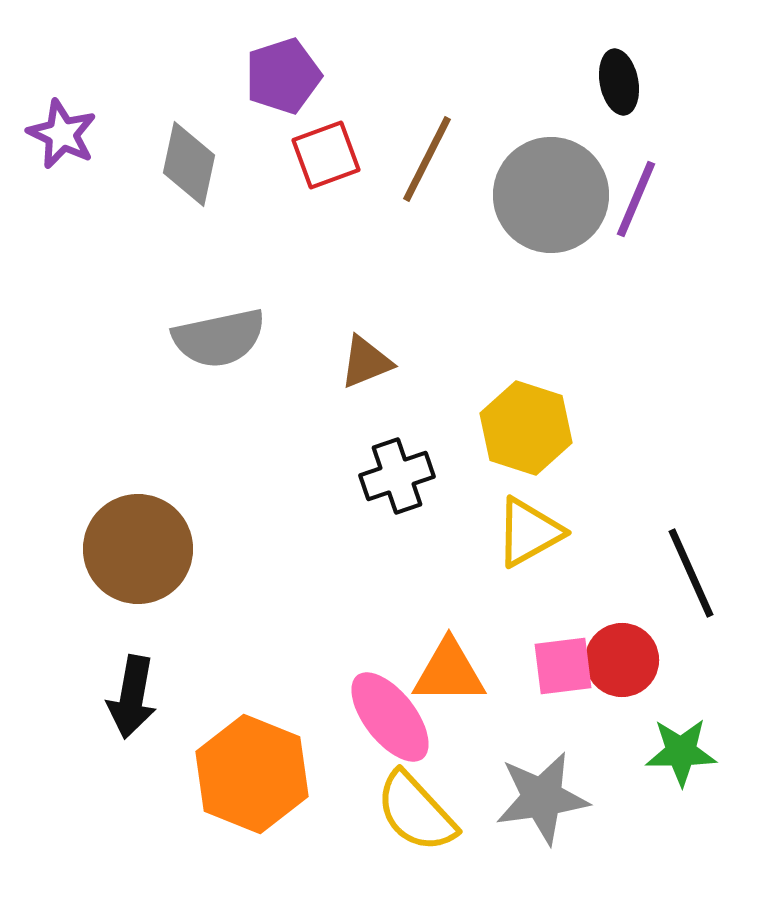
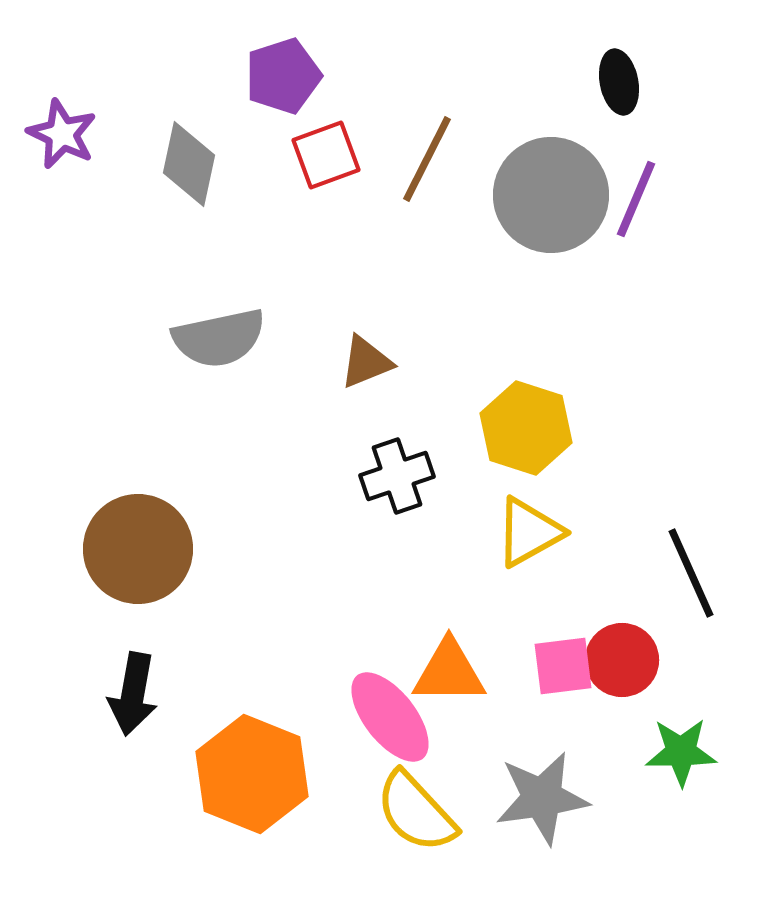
black arrow: moved 1 px right, 3 px up
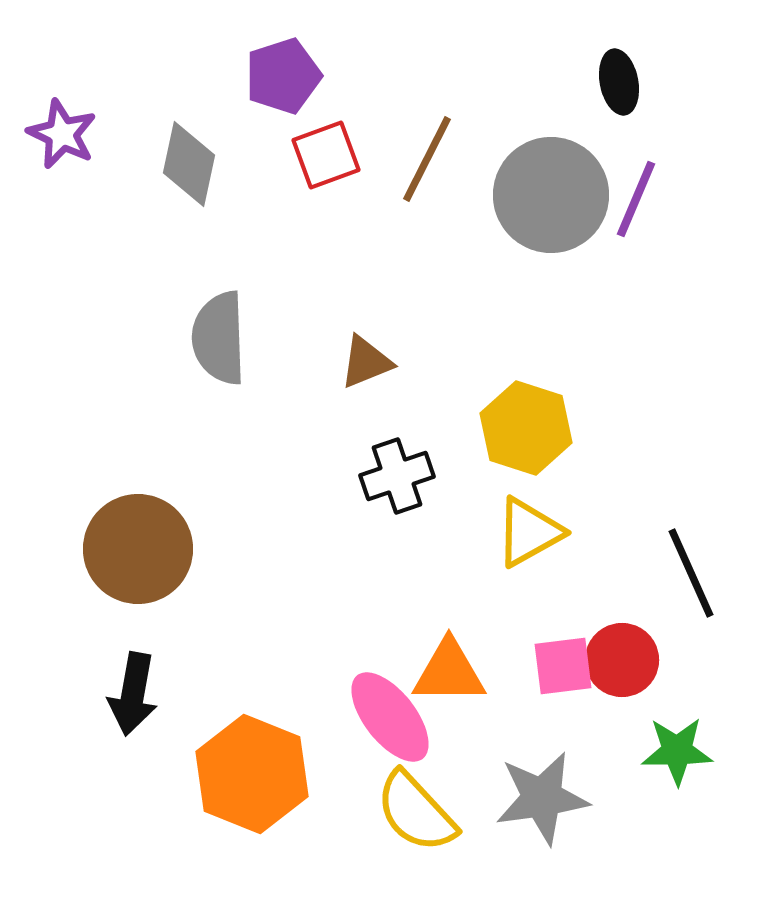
gray semicircle: rotated 100 degrees clockwise
green star: moved 4 px left, 1 px up
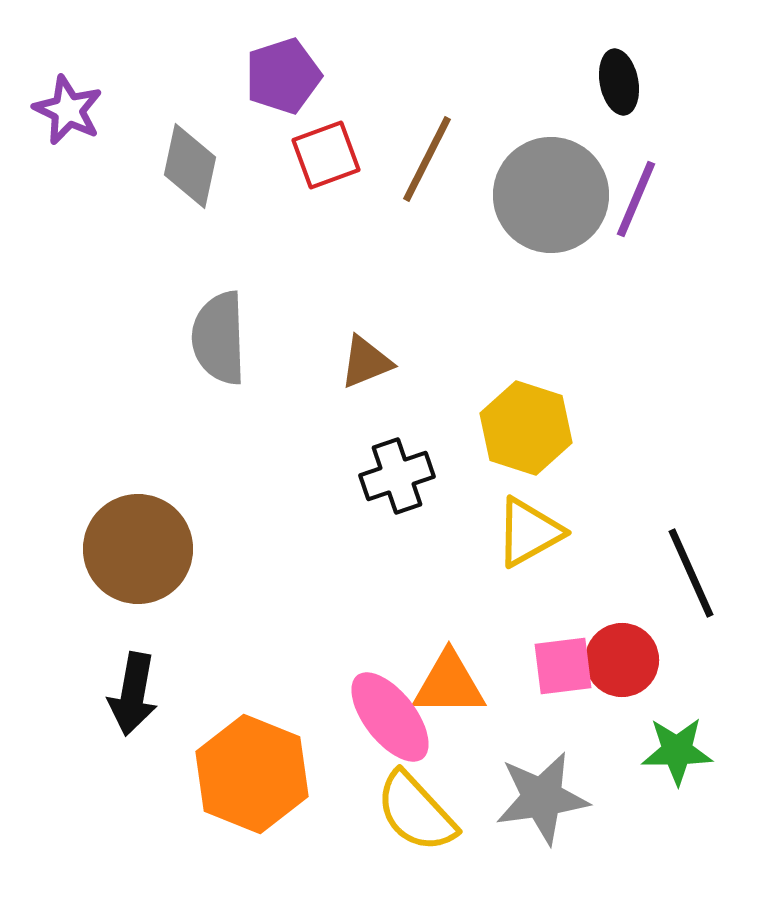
purple star: moved 6 px right, 24 px up
gray diamond: moved 1 px right, 2 px down
orange triangle: moved 12 px down
